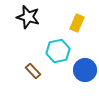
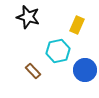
yellow rectangle: moved 2 px down
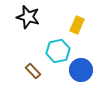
blue circle: moved 4 px left
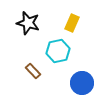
black star: moved 6 px down
yellow rectangle: moved 5 px left, 2 px up
blue circle: moved 1 px right, 13 px down
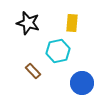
yellow rectangle: rotated 18 degrees counterclockwise
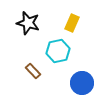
yellow rectangle: rotated 18 degrees clockwise
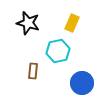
brown rectangle: rotated 49 degrees clockwise
